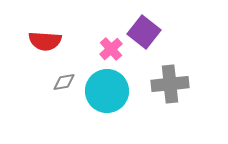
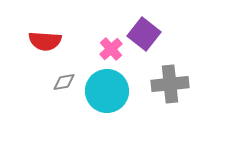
purple square: moved 2 px down
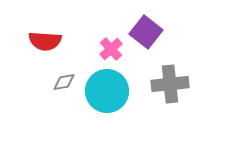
purple square: moved 2 px right, 2 px up
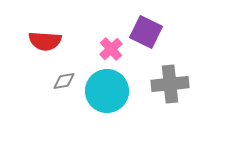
purple square: rotated 12 degrees counterclockwise
gray diamond: moved 1 px up
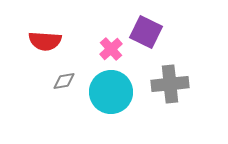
cyan circle: moved 4 px right, 1 px down
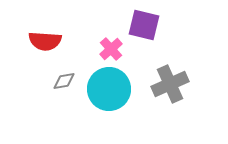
purple square: moved 2 px left, 7 px up; rotated 12 degrees counterclockwise
gray cross: rotated 18 degrees counterclockwise
cyan circle: moved 2 px left, 3 px up
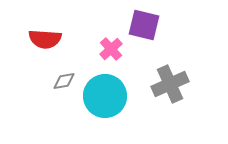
red semicircle: moved 2 px up
cyan circle: moved 4 px left, 7 px down
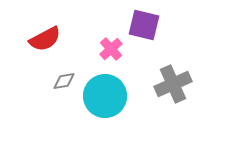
red semicircle: rotated 32 degrees counterclockwise
gray cross: moved 3 px right
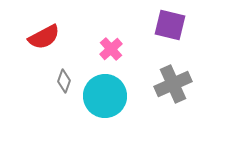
purple square: moved 26 px right
red semicircle: moved 1 px left, 2 px up
gray diamond: rotated 60 degrees counterclockwise
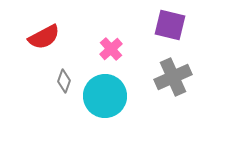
gray cross: moved 7 px up
